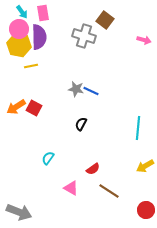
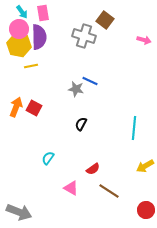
blue line: moved 1 px left, 10 px up
orange arrow: rotated 144 degrees clockwise
cyan line: moved 4 px left
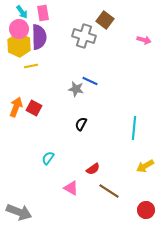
yellow hexagon: rotated 15 degrees clockwise
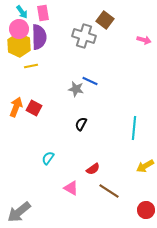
gray arrow: rotated 120 degrees clockwise
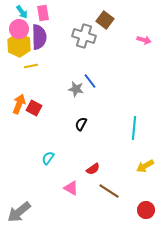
blue line: rotated 28 degrees clockwise
orange arrow: moved 3 px right, 3 px up
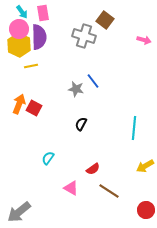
blue line: moved 3 px right
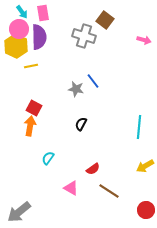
yellow hexagon: moved 3 px left, 1 px down
orange arrow: moved 11 px right, 22 px down; rotated 12 degrees counterclockwise
cyan line: moved 5 px right, 1 px up
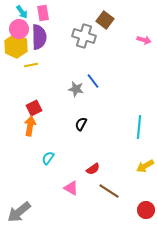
yellow line: moved 1 px up
red square: rotated 35 degrees clockwise
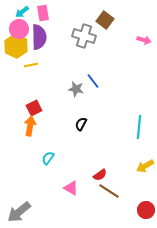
cyan arrow: rotated 88 degrees clockwise
red semicircle: moved 7 px right, 6 px down
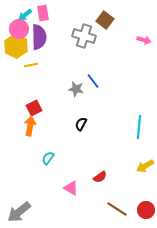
cyan arrow: moved 3 px right, 3 px down
red semicircle: moved 2 px down
brown line: moved 8 px right, 18 px down
